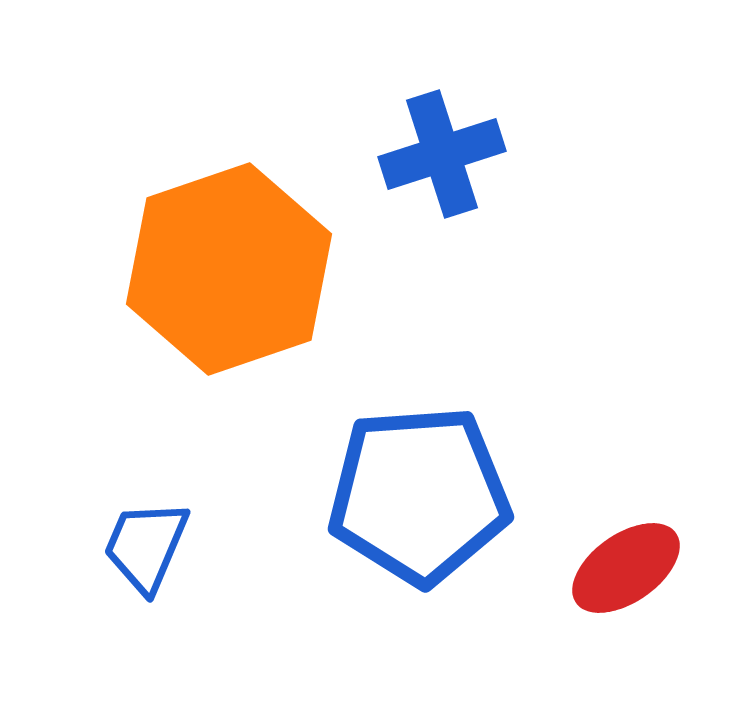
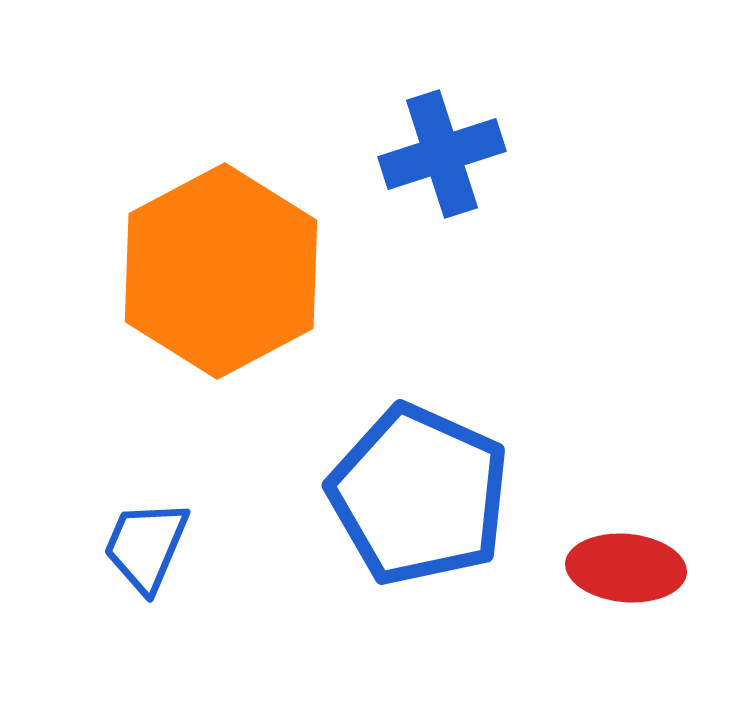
orange hexagon: moved 8 px left, 2 px down; rotated 9 degrees counterclockwise
blue pentagon: rotated 28 degrees clockwise
red ellipse: rotated 40 degrees clockwise
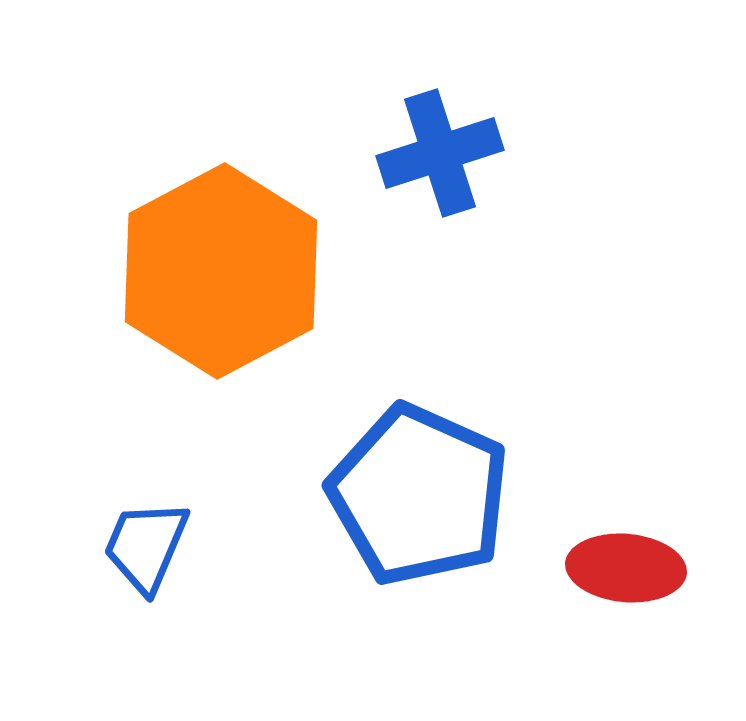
blue cross: moved 2 px left, 1 px up
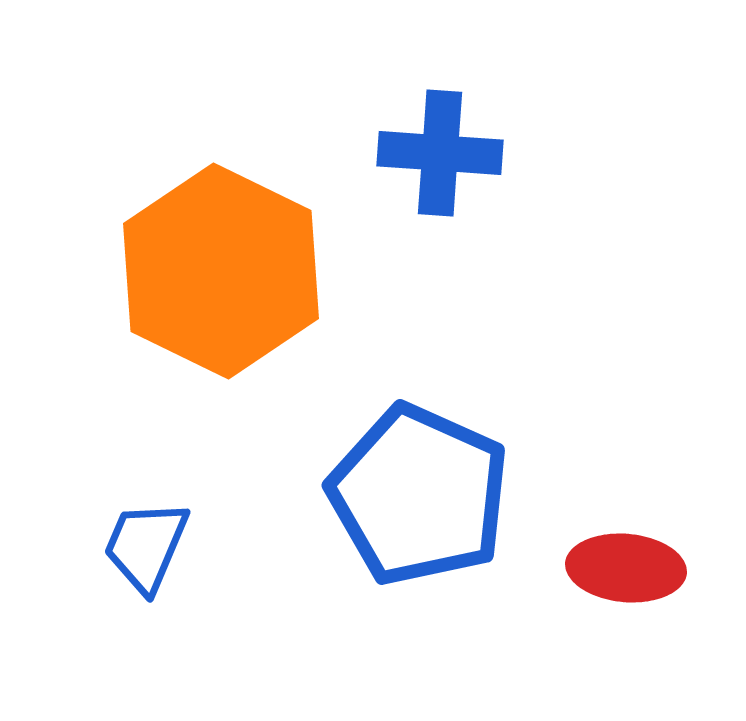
blue cross: rotated 22 degrees clockwise
orange hexagon: rotated 6 degrees counterclockwise
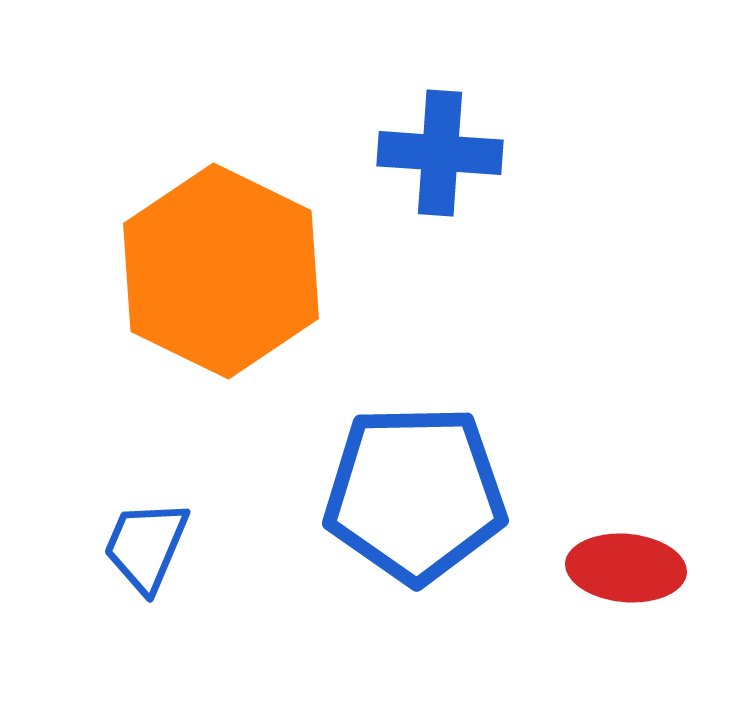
blue pentagon: moved 4 px left, 1 px up; rotated 25 degrees counterclockwise
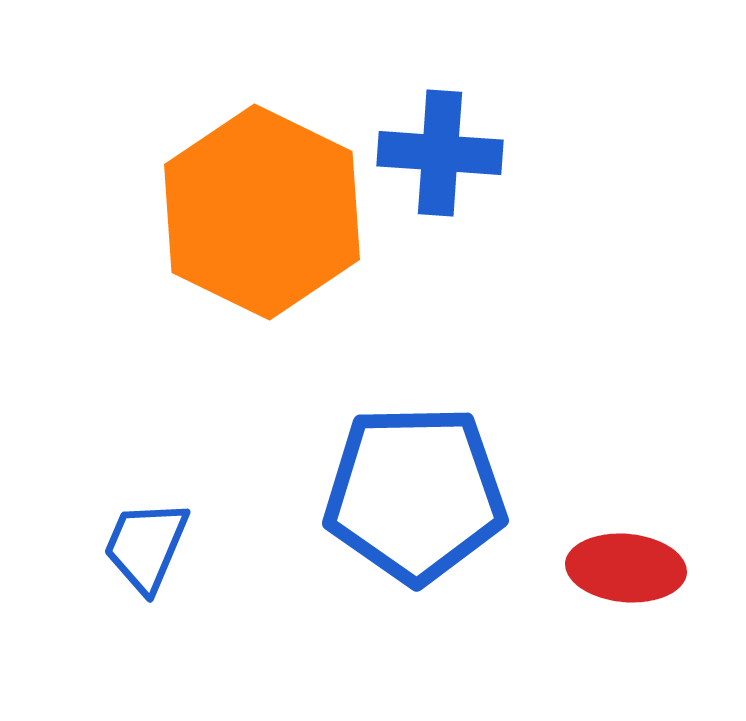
orange hexagon: moved 41 px right, 59 px up
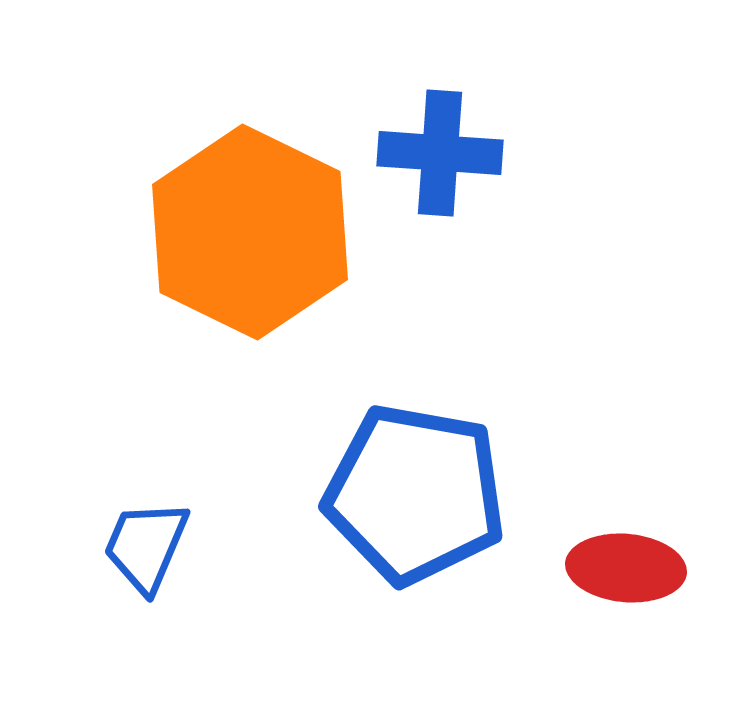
orange hexagon: moved 12 px left, 20 px down
blue pentagon: rotated 11 degrees clockwise
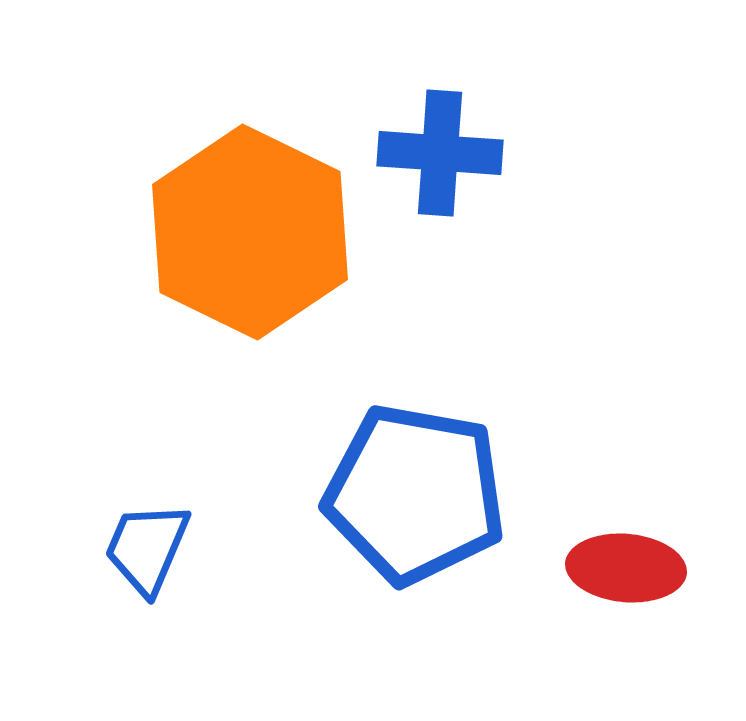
blue trapezoid: moved 1 px right, 2 px down
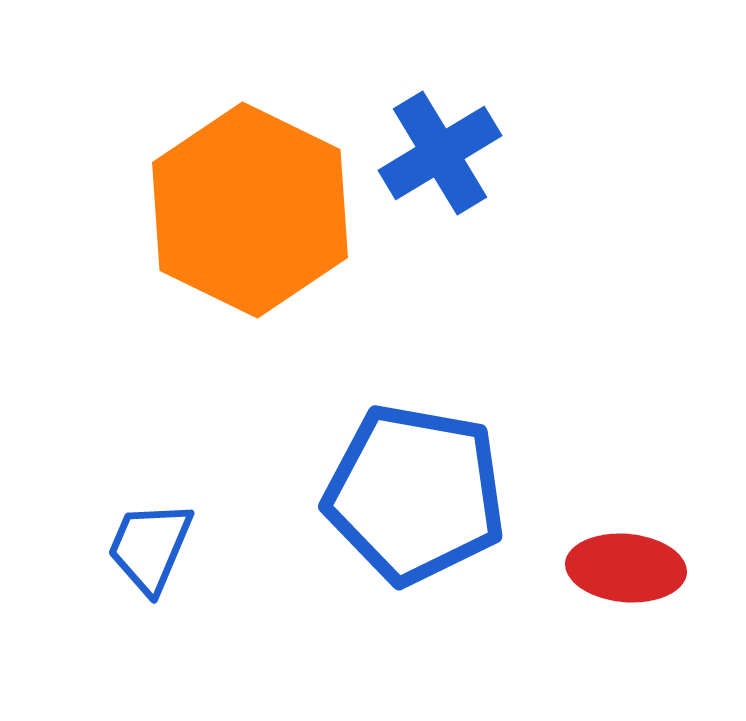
blue cross: rotated 35 degrees counterclockwise
orange hexagon: moved 22 px up
blue trapezoid: moved 3 px right, 1 px up
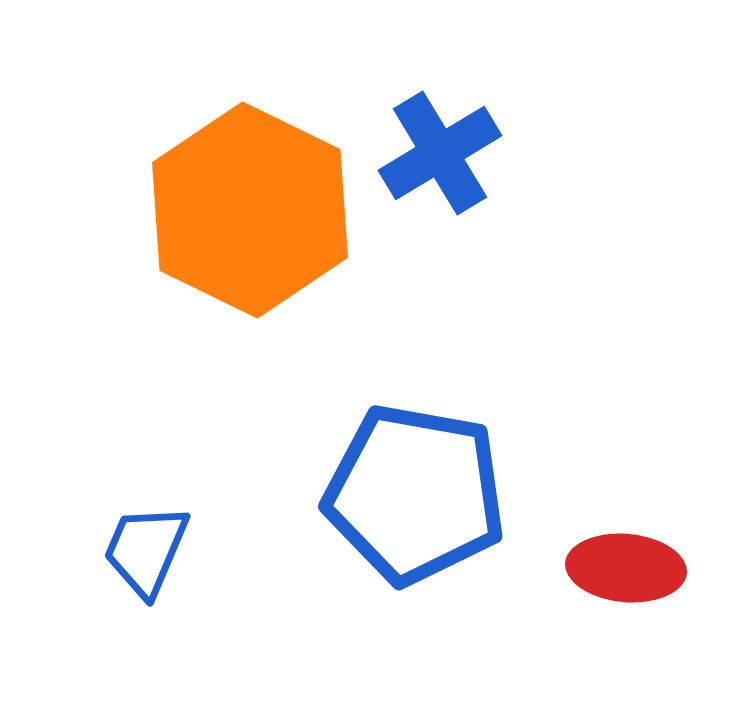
blue trapezoid: moved 4 px left, 3 px down
